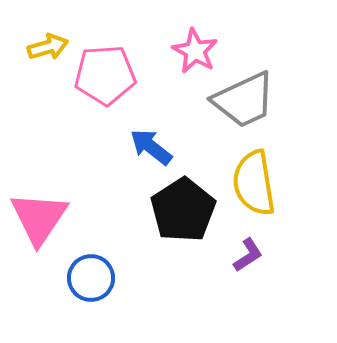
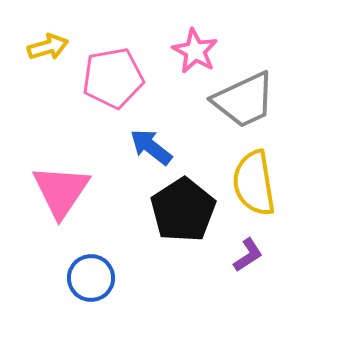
pink pentagon: moved 8 px right, 3 px down; rotated 6 degrees counterclockwise
pink triangle: moved 22 px right, 27 px up
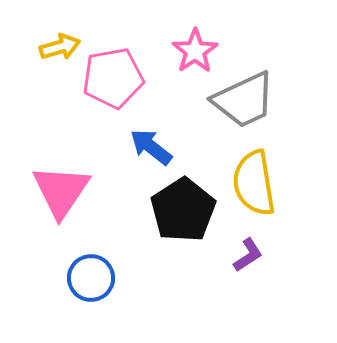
yellow arrow: moved 12 px right
pink star: rotated 9 degrees clockwise
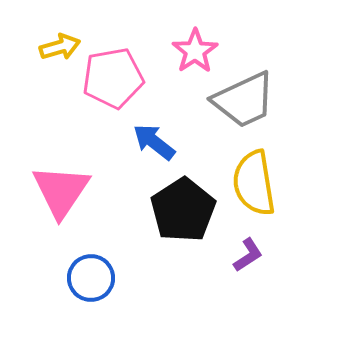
blue arrow: moved 3 px right, 5 px up
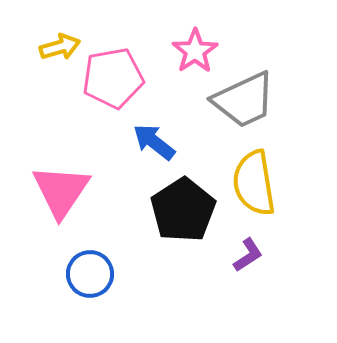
blue circle: moved 1 px left, 4 px up
